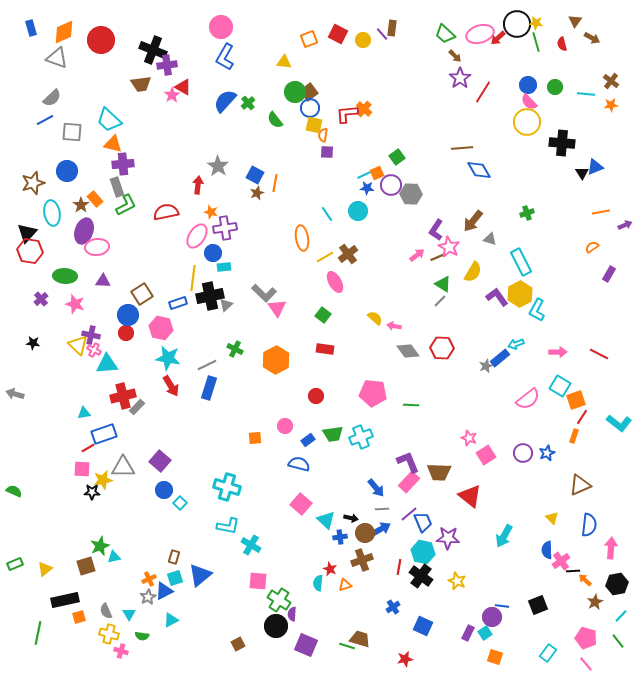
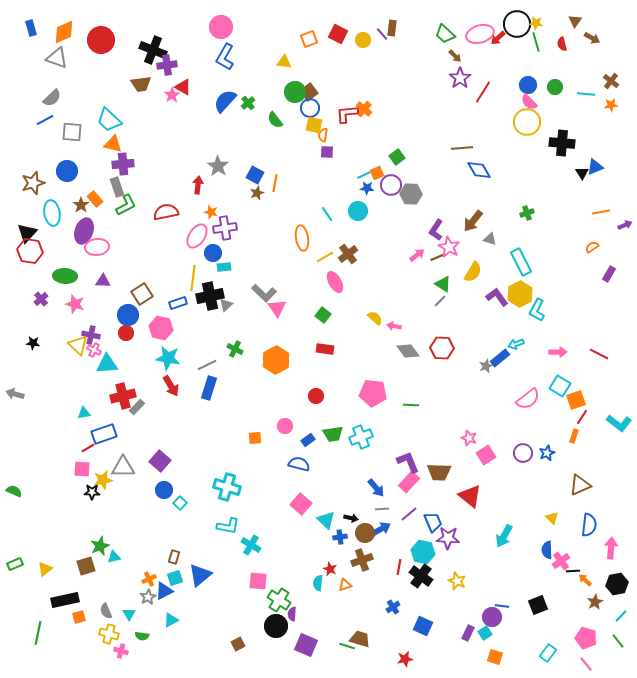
blue trapezoid at (423, 522): moved 10 px right
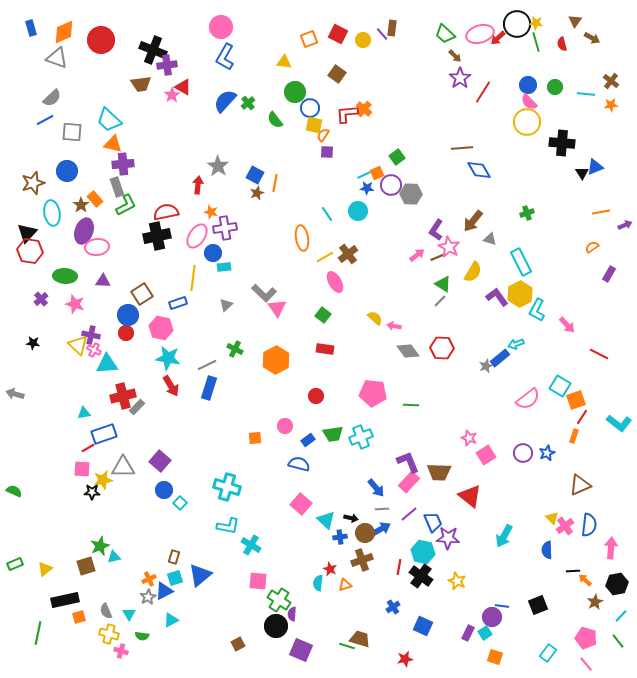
brown square at (309, 92): moved 28 px right, 18 px up; rotated 18 degrees counterclockwise
orange semicircle at (323, 135): rotated 24 degrees clockwise
black cross at (210, 296): moved 53 px left, 60 px up
pink arrow at (558, 352): moved 9 px right, 27 px up; rotated 48 degrees clockwise
pink cross at (561, 561): moved 4 px right, 35 px up
purple square at (306, 645): moved 5 px left, 5 px down
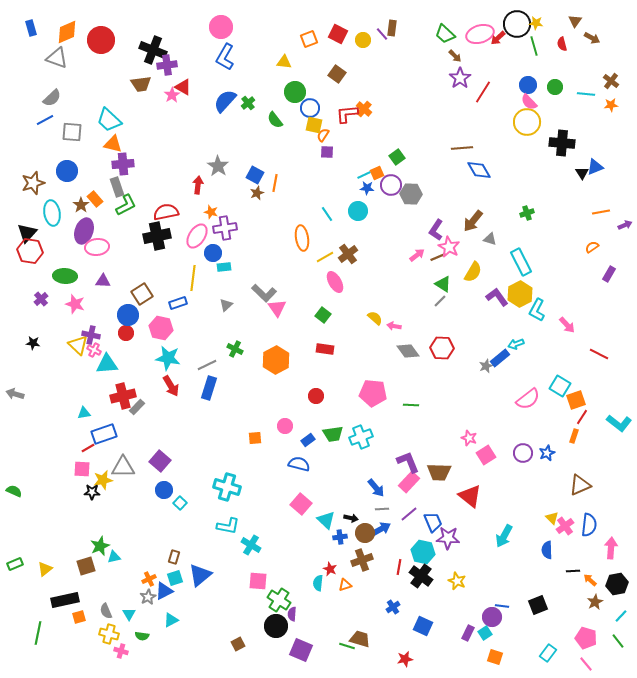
orange diamond at (64, 32): moved 3 px right
green line at (536, 42): moved 2 px left, 4 px down
orange arrow at (585, 580): moved 5 px right
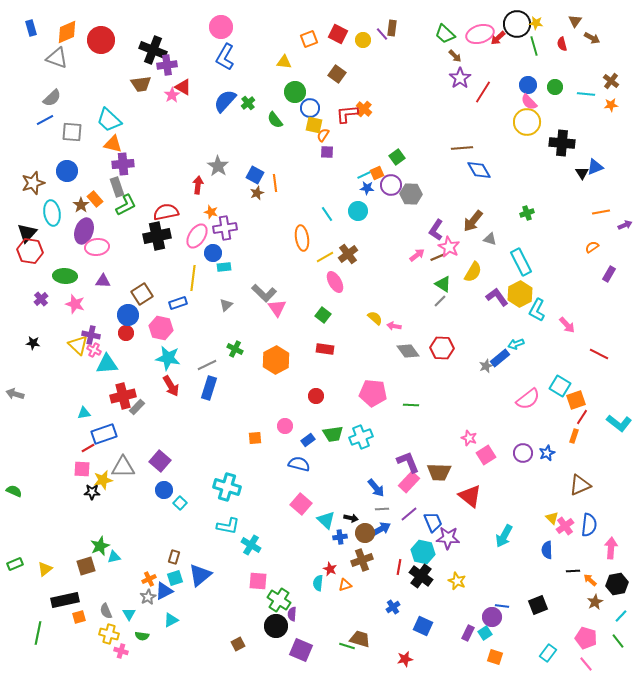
orange line at (275, 183): rotated 18 degrees counterclockwise
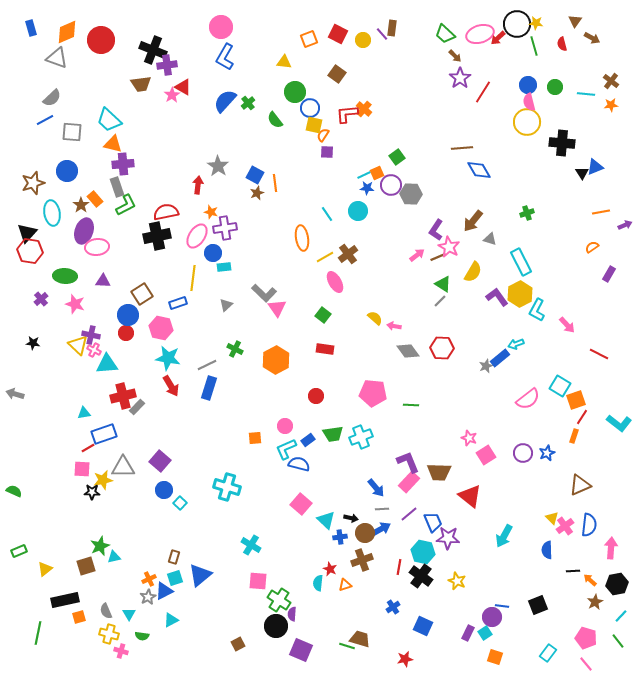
pink semicircle at (529, 102): rotated 30 degrees clockwise
cyan L-shape at (228, 526): moved 58 px right, 77 px up; rotated 145 degrees clockwise
green rectangle at (15, 564): moved 4 px right, 13 px up
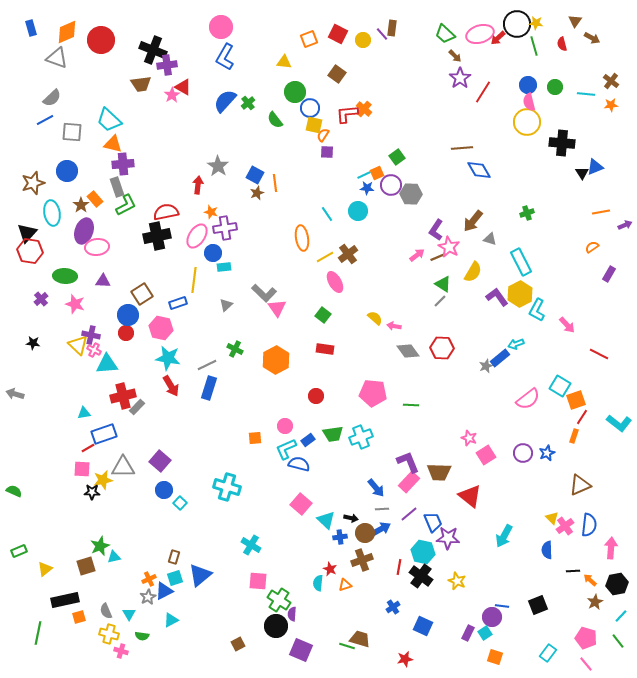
yellow line at (193, 278): moved 1 px right, 2 px down
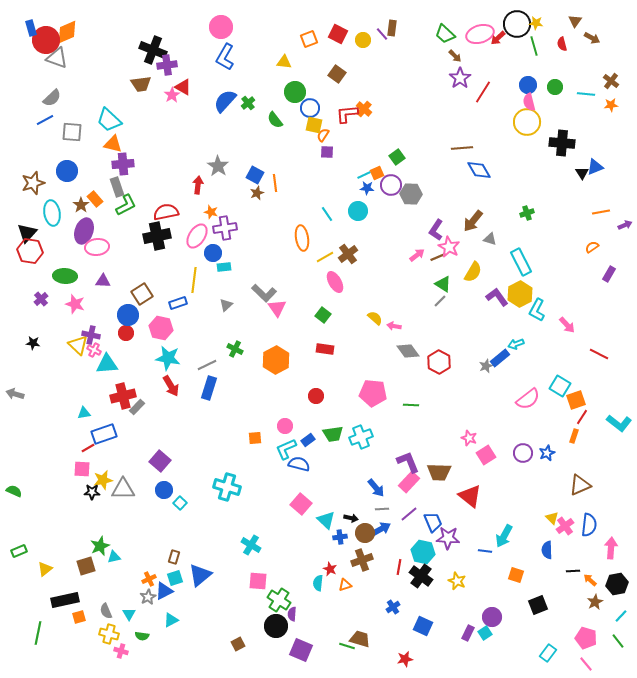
red circle at (101, 40): moved 55 px left
red hexagon at (442, 348): moved 3 px left, 14 px down; rotated 25 degrees clockwise
gray triangle at (123, 467): moved 22 px down
blue line at (502, 606): moved 17 px left, 55 px up
orange square at (495, 657): moved 21 px right, 82 px up
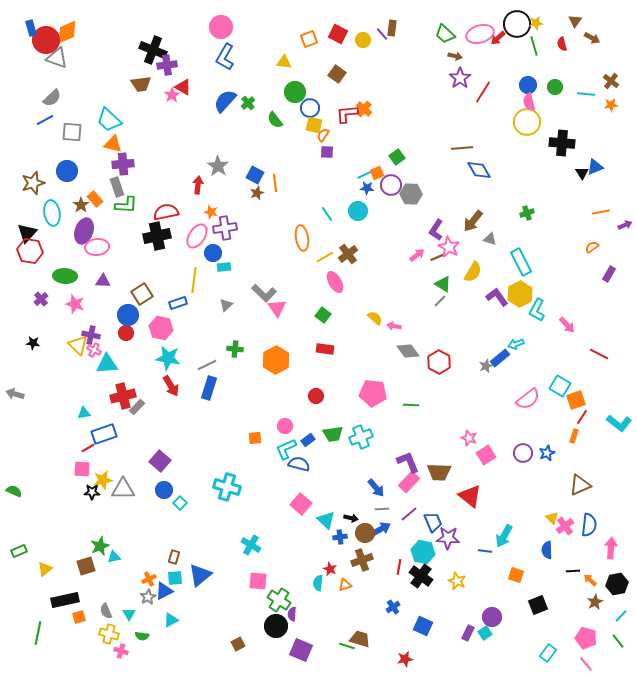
yellow star at (536, 23): rotated 16 degrees counterclockwise
brown arrow at (455, 56): rotated 32 degrees counterclockwise
green L-shape at (126, 205): rotated 30 degrees clockwise
green cross at (235, 349): rotated 21 degrees counterclockwise
cyan square at (175, 578): rotated 14 degrees clockwise
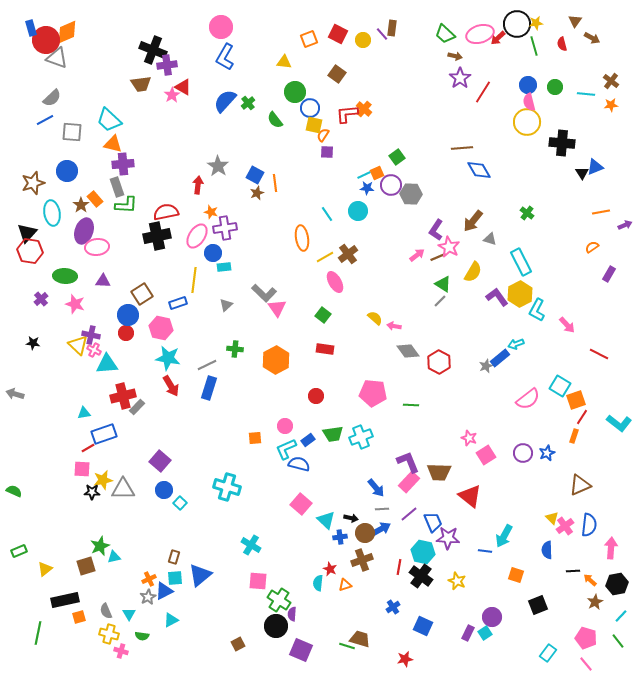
green cross at (527, 213): rotated 32 degrees counterclockwise
